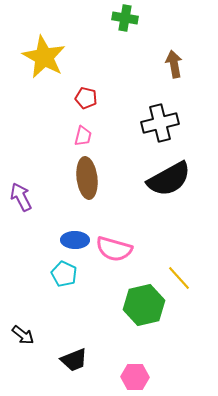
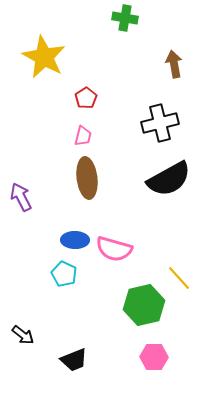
red pentagon: rotated 25 degrees clockwise
pink hexagon: moved 19 px right, 20 px up
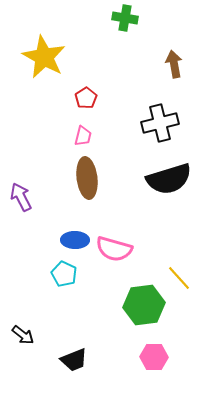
black semicircle: rotated 12 degrees clockwise
green hexagon: rotated 6 degrees clockwise
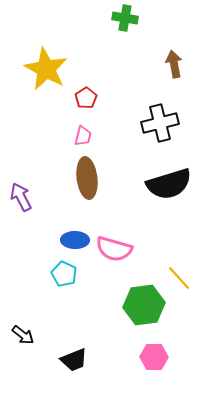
yellow star: moved 2 px right, 12 px down
black semicircle: moved 5 px down
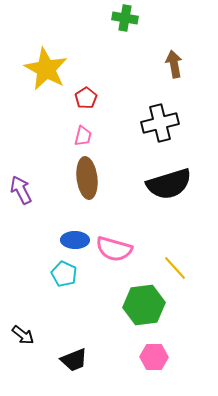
purple arrow: moved 7 px up
yellow line: moved 4 px left, 10 px up
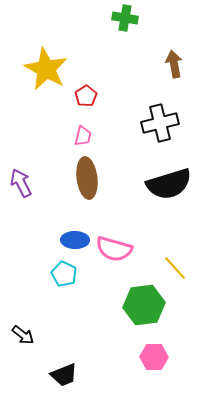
red pentagon: moved 2 px up
purple arrow: moved 7 px up
black trapezoid: moved 10 px left, 15 px down
